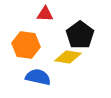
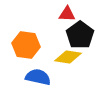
red triangle: moved 22 px right
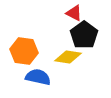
red triangle: moved 7 px right, 1 px up; rotated 24 degrees clockwise
black pentagon: moved 4 px right
orange hexagon: moved 2 px left, 6 px down
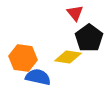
red triangle: moved 1 px right; rotated 24 degrees clockwise
black pentagon: moved 5 px right, 3 px down
orange hexagon: moved 1 px left, 7 px down
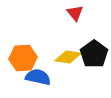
black pentagon: moved 5 px right, 16 px down
orange hexagon: rotated 12 degrees counterclockwise
